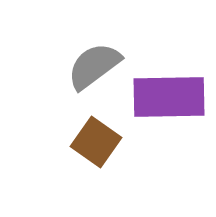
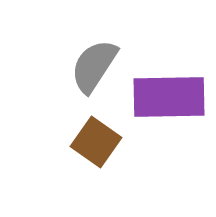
gray semicircle: rotated 20 degrees counterclockwise
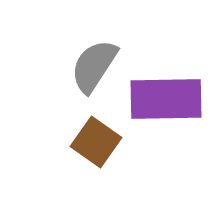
purple rectangle: moved 3 px left, 2 px down
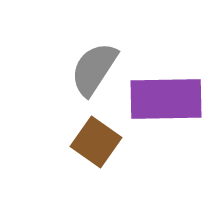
gray semicircle: moved 3 px down
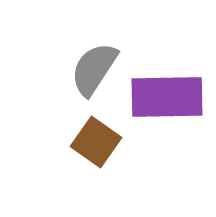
purple rectangle: moved 1 px right, 2 px up
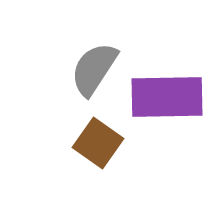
brown square: moved 2 px right, 1 px down
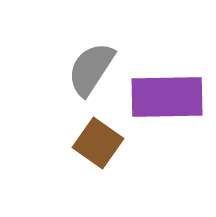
gray semicircle: moved 3 px left
